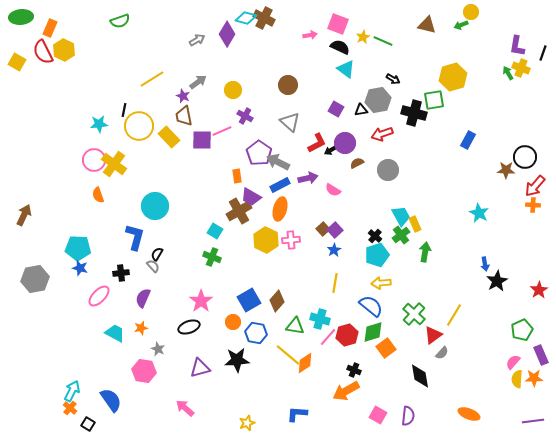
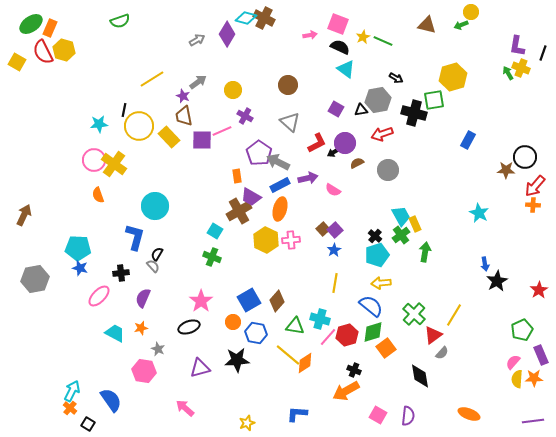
green ellipse at (21, 17): moved 10 px right, 7 px down; rotated 30 degrees counterclockwise
yellow hexagon at (64, 50): rotated 10 degrees counterclockwise
black arrow at (393, 79): moved 3 px right, 1 px up
black arrow at (331, 150): moved 3 px right, 2 px down
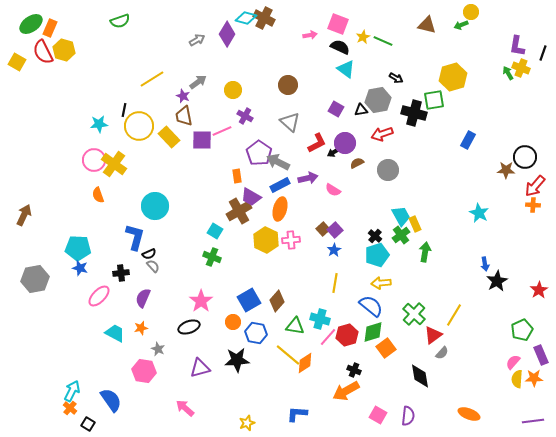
black semicircle at (157, 254): moved 8 px left; rotated 144 degrees counterclockwise
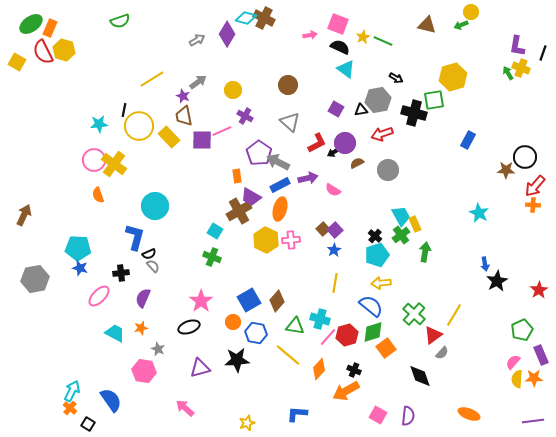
orange diamond at (305, 363): moved 14 px right, 6 px down; rotated 15 degrees counterclockwise
black diamond at (420, 376): rotated 10 degrees counterclockwise
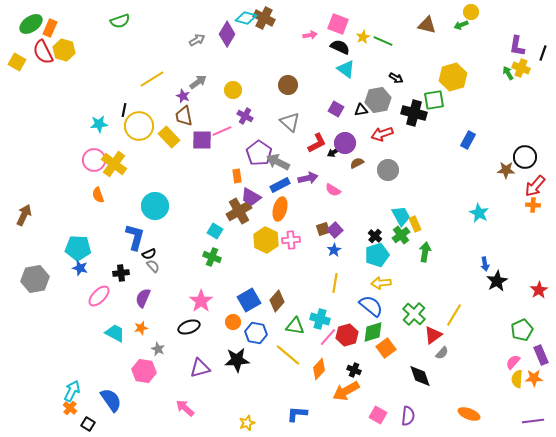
brown square at (323, 229): rotated 24 degrees clockwise
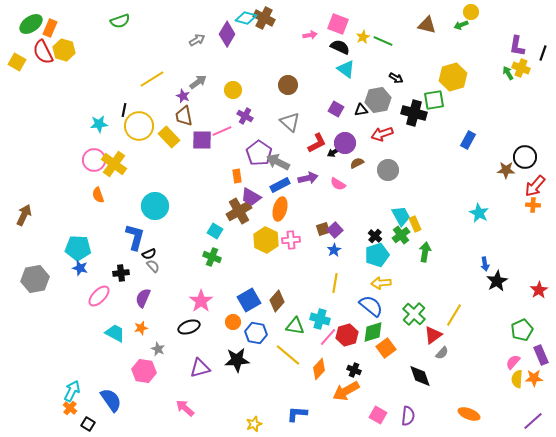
pink semicircle at (333, 190): moved 5 px right, 6 px up
purple line at (533, 421): rotated 35 degrees counterclockwise
yellow star at (247, 423): moved 7 px right, 1 px down
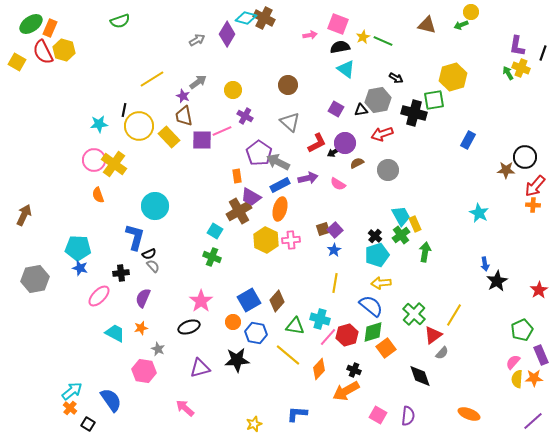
black semicircle at (340, 47): rotated 36 degrees counterclockwise
cyan arrow at (72, 391): rotated 25 degrees clockwise
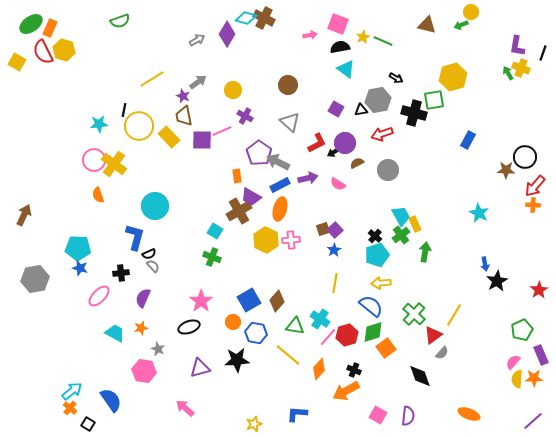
cyan cross at (320, 319): rotated 18 degrees clockwise
